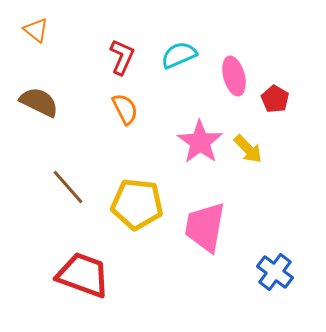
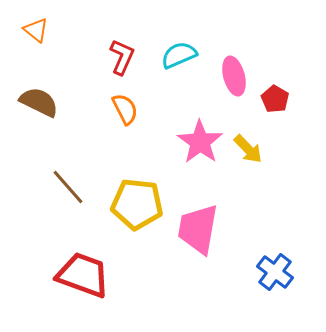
pink trapezoid: moved 7 px left, 2 px down
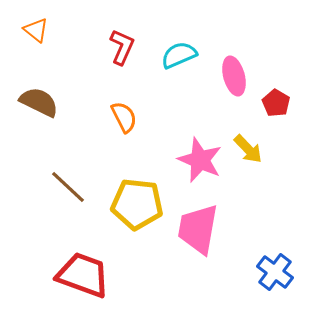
red L-shape: moved 10 px up
red pentagon: moved 1 px right, 4 px down
orange semicircle: moved 1 px left, 8 px down
pink star: moved 18 px down; rotated 12 degrees counterclockwise
brown line: rotated 6 degrees counterclockwise
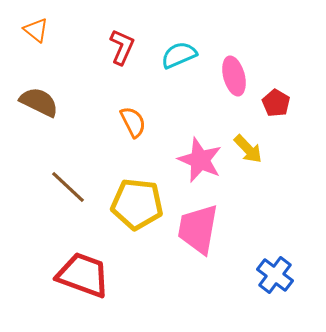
orange semicircle: moved 9 px right, 5 px down
blue cross: moved 3 px down
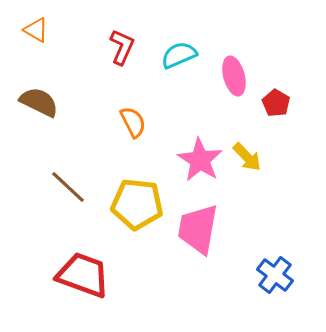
orange triangle: rotated 8 degrees counterclockwise
yellow arrow: moved 1 px left, 8 px down
pink star: rotated 9 degrees clockwise
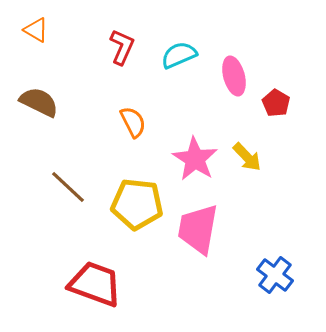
pink star: moved 5 px left, 1 px up
red trapezoid: moved 12 px right, 9 px down
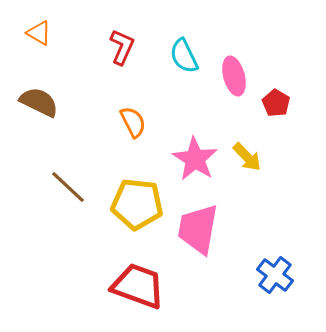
orange triangle: moved 3 px right, 3 px down
cyan semicircle: moved 5 px right, 1 px down; rotated 93 degrees counterclockwise
red trapezoid: moved 43 px right, 2 px down
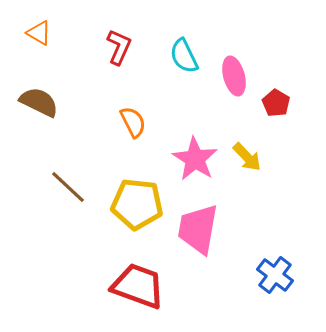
red L-shape: moved 3 px left
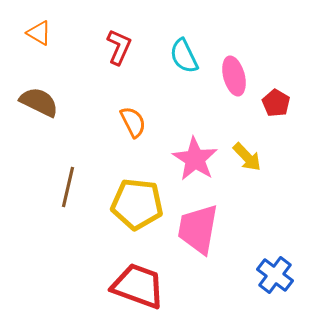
brown line: rotated 60 degrees clockwise
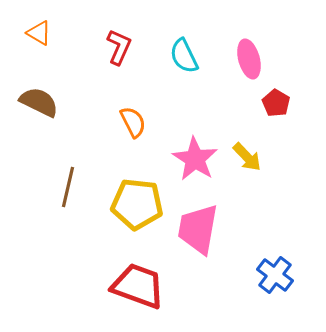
pink ellipse: moved 15 px right, 17 px up
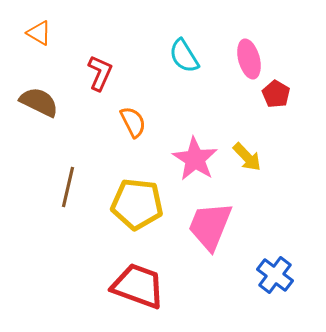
red L-shape: moved 19 px left, 26 px down
cyan semicircle: rotated 6 degrees counterclockwise
red pentagon: moved 9 px up
pink trapezoid: moved 12 px right, 3 px up; rotated 12 degrees clockwise
